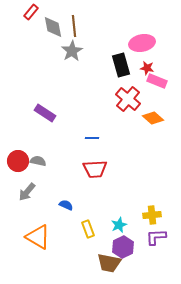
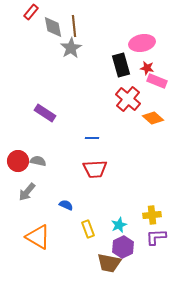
gray star: moved 1 px left, 3 px up
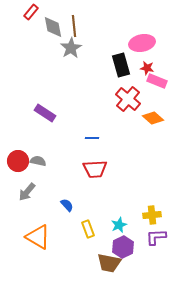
blue semicircle: moved 1 px right; rotated 24 degrees clockwise
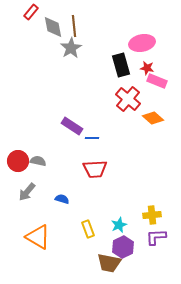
purple rectangle: moved 27 px right, 13 px down
blue semicircle: moved 5 px left, 6 px up; rotated 32 degrees counterclockwise
